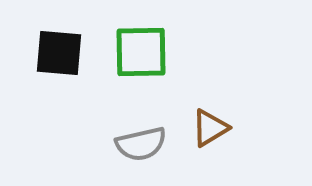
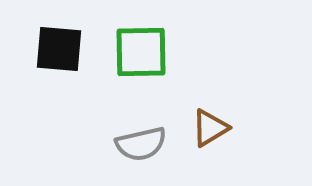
black square: moved 4 px up
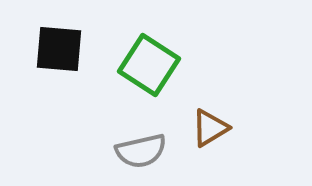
green square: moved 8 px right, 13 px down; rotated 34 degrees clockwise
gray semicircle: moved 7 px down
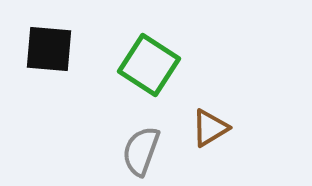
black square: moved 10 px left
gray semicircle: rotated 123 degrees clockwise
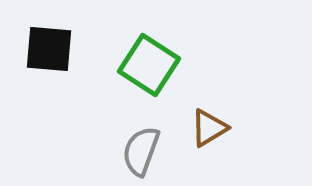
brown triangle: moved 1 px left
